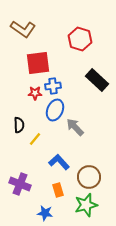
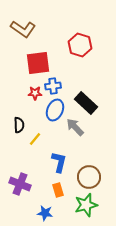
red hexagon: moved 6 px down
black rectangle: moved 11 px left, 23 px down
blue L-shape: rotated 55 degrees clockwise
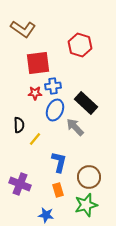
blue star: moved 1 px right, 2 px down
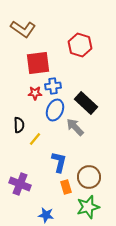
orange rectangle: moved 8 px right, 3 px up
green star: moved 2 px right, 2 px down
